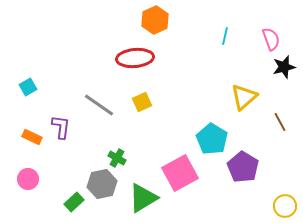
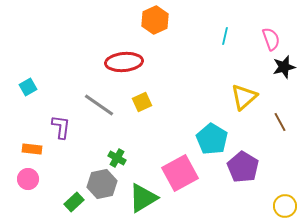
red ellipse: moved 11 px left, 4 px down
orange rectangle: moved 12 px down; rotated 18 degrees counterclockwise
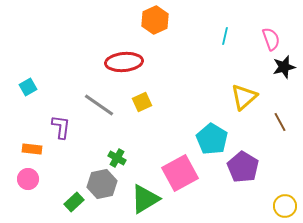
green triangle: moved 2 px right, 1 px down
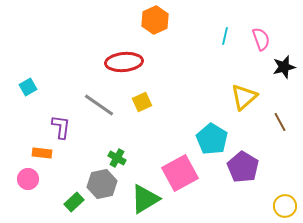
pink semicircle: moved 10 px left
orange rectangle: moved 10 px right, 4 px down
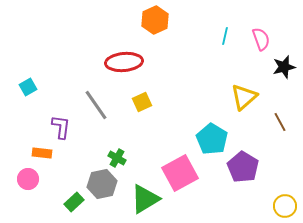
gray line: moved 3 px left; rotated 20 degrees clockwise
